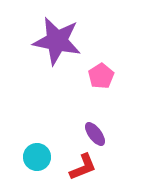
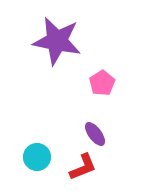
pink pentagon: moved 1 px right, 7 px down
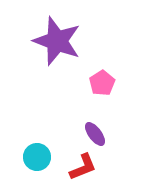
purple star: rotated 9 degrees clockwise
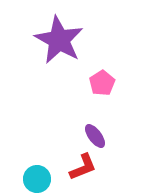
purple star: moved 2 px right, 1 px up; rotated 9 degrees clockwise
purple ellipse: moved 2 px down
cyan circle: moved 22 px down
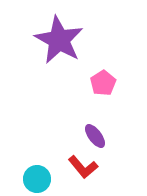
pink pentagon: moved 1 px right
red L-shape: rotated 72 degrees clockwise
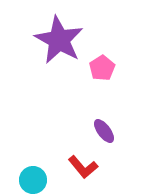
pink pentagon: moved 1 px left, 15 px up
purple ellipse: moved 9 px right, 5 px up
cyan circle: moved 4 px left, 1 px down
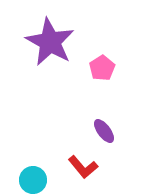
purple star: moved 9 px left, 2 px down
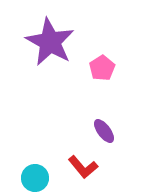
cyan circle: moved 2 px right, 2 px up
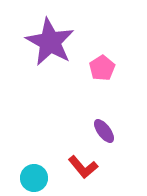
cyan circle: moved 1 px left
